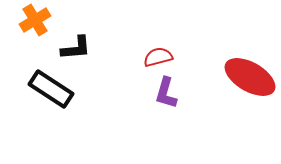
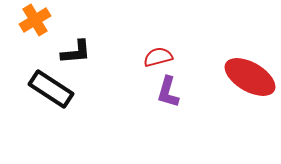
black L-shape: moved 4 px down
purple L-shape: moved 2 px right, 1 px up
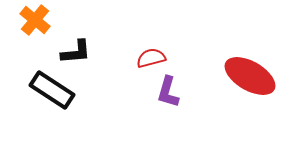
orange cross: rotated 20 degrees counterclockwise
red semicircle: moved 7 px left, 1 px down
red ellipse: moved 1 px up
black rectangle: moved 1 px right, 1 px down
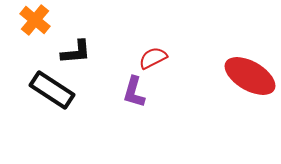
red semicircle: moved 2 px right; rotated 12 degrees counterclockwise
purple L-shape: moved 34 px left
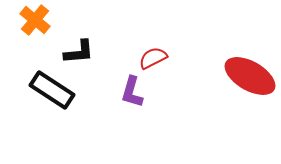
black L-shape: moved 3 px right
purple L-shape: moved 2 px left
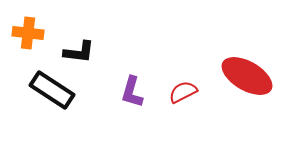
orange cross: moved 7 px left, 13 px down; rotated 32 degrees counterclockwise
black L-shape: rotated 12 degrees clockwise
red semicircle: moved 30 px right, 34 px down
red ellipse: moved 3 px left
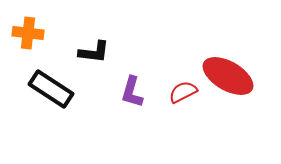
black L-shape: moved 15 px right
red ellipse: moved 19 px left
black rectangle: moved 1 px left, 1 px up
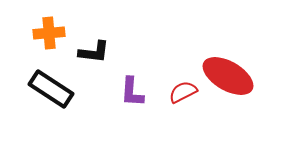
orange cross: moved 21 px right; rotated 12 degrees counterclockwise
purple L-shape: rotated 12 degrees counterclockwise
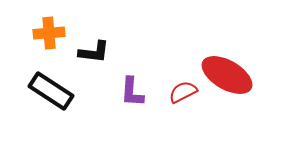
red ellipse: moved 1 px left, 1 px up
black rectangle: moved 2 px down
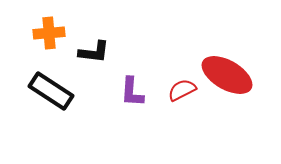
red semicircle: moved 1 px left, 2 px up
